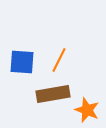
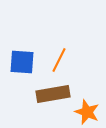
orange star: moved 2 px down
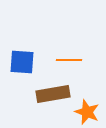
orange line: moved 10 px right; rotated 65 degrees clockwise
